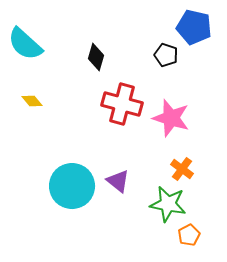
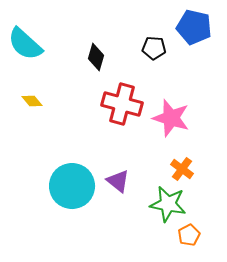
black pentagon: moved 12 px left, 7 px up; rotated 15 degrees counterclockwise
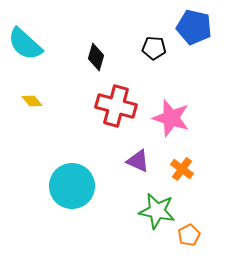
red cross: moved 6 px left, 2 px down
purple triangle: moved 20 px right, 20 px up; rotated 15 degrees counterclockwise
green star: moved 11 px left, 7 px down
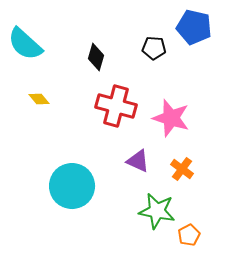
yellow diamond: moved 7 px right, 2 px up
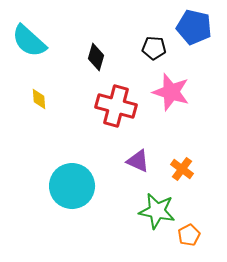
cyan semicircle: moved 4 px right, 3 px up
yellow diamond: rotated 35 degrees clockwise
pink star: moved 26 px up
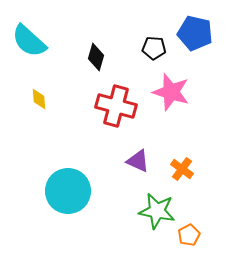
blue pentagon: moved 1 px right, 6 px down
cyan circle: moved 4 px left, 5 px down
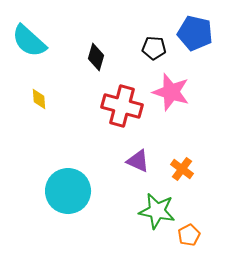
red cross: moved 6 px right
